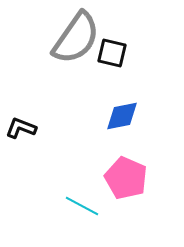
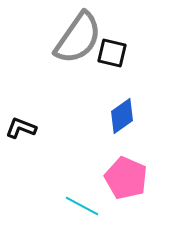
gray semicircle: moved 2 px right
blue diamond: rotated 24 degrees counterclockwise
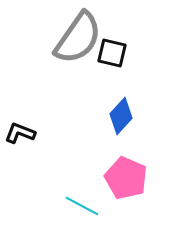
blue diamond: moved 1 px left; rotated 12 degrees counterclockwise
black L-shape: moved 1 px left, 5 px down
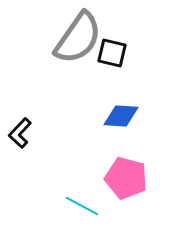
blue diamond: rotated 51 degrees clockwise
black L-shape: rotated 68 degrees counterclockwise
pink pentagon: rotated 9 degrees counterclockwise
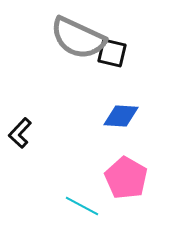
gray semicircle: rotated 80 degrees clockwise
pink pentagon: rotated 15 degrees clockwise
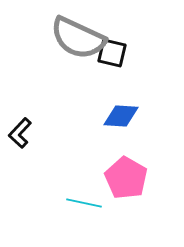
cyan line: moved 2 px right, 3 px up; rotated 16 degrees counterclockwise
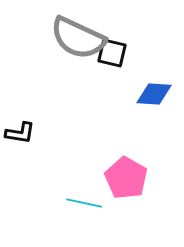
blue diamond: moved 33 px right, 22 px up
black L-shape: rotated 124 degrees counterclockwise
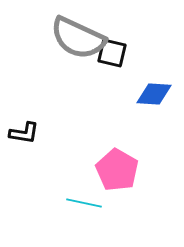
black L-shape: moved 4 px right
pink pentagon: moved 9 px left, 8 px up
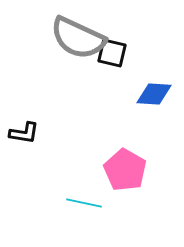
pink pentagon: moved 8 px right
